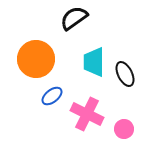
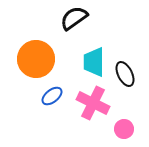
pink cross: moved 6 px right, 11 px up
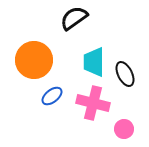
orange circle: moved 2 px left, 1 px down
pink cross: rotated 12 degrees counterclockwise
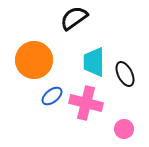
pink cross: moved 7 px left
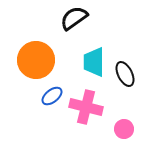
orange circle: moved 2 px right
pink cross: moved 4 px down
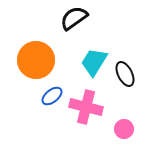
cyan trapezoid: rotated 32 degrees clockwise
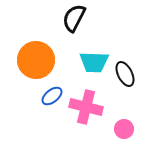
black semicircle: rotated 28 degrees counterclockwise
cyan trapezoid: rotated 120 degrees counterclockwise
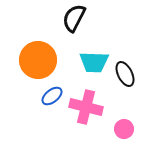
orange circle: moved 2 px right
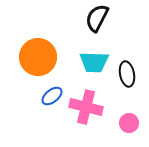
black semicircle: moved 23 px right
orange circle: moved 3 px up
black ellipse: moved 2 px right; rotated 15 degrees clockwise
pink circle: moved 5 px right, 6 px up
